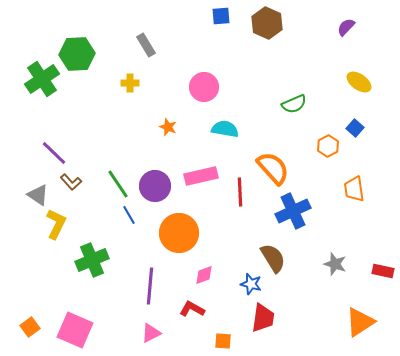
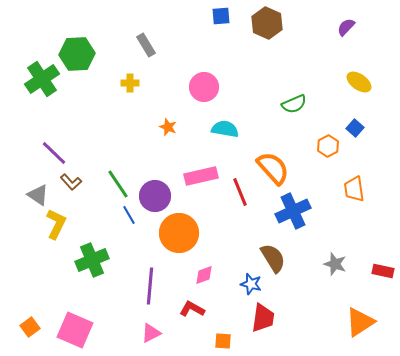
purple circle at (155, 186): moved 10 px down
red line at (240, 192): rotated 20 degrees counterclockwise
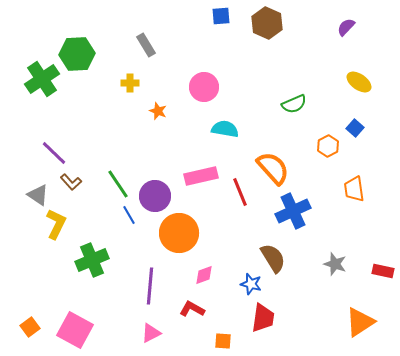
orange star at (168, 127): moved 10 px left, 16 px up
pink square at (75, 330): rotated 6 degrees clockwise
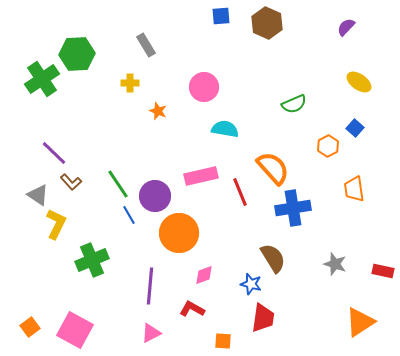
blue cross at (293, 211): moved 3 px up; rotated 16 degrees clockwise
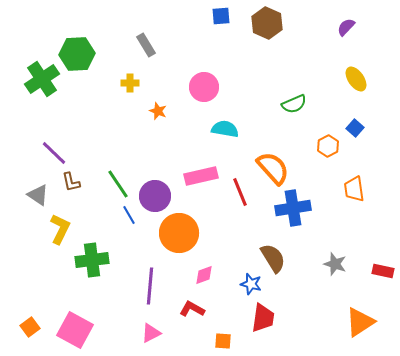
yellow ellipse at (359, 82): moved 3 px left, 3 px up; rotated 20 degrees clockwise
brown L-shape at (71, 182): rotated 30 degrees clockwise
yellow L-shape at (56, 224): moved 4 px right, 5 px down
green cross at (92, 260): rotated 16 degrees clockwise
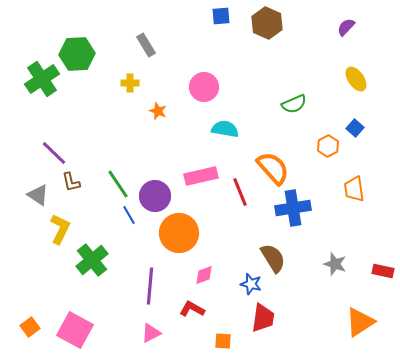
green cross at (92, 260): rotated 32 degrees counterclockwise
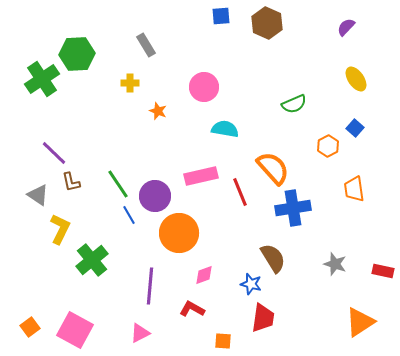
pink triangle at (151, 333): moved 11 px left
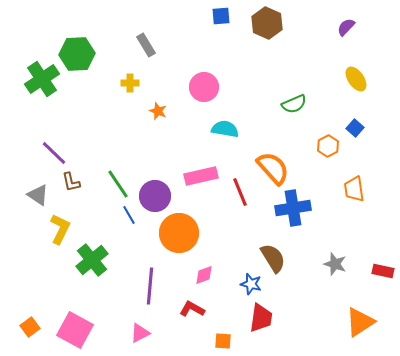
red trapezoid at (263, 318): moved 2 px left
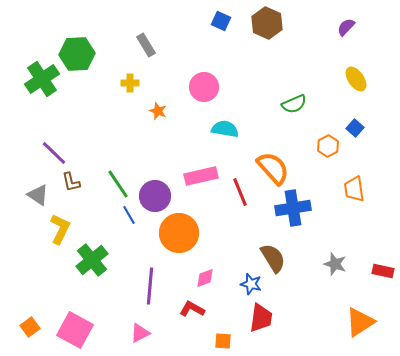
blue square at (221, 16): moved 5 px down; rotated 30 degrees clockwise
pink diamond at (204, 275): moved 1 px right, 3 px down
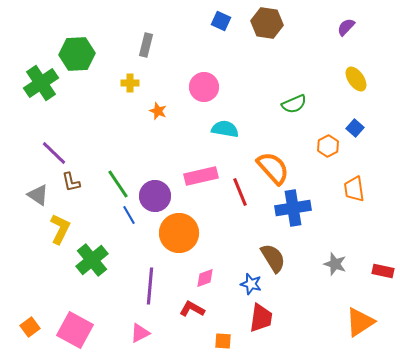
brown hexagon at (267, 23): rotated 16 degrees counterclockwise
gray rectangle at (146, 45): rotated 45 degrees clockwise
green cross at (42, 79): moved 1 px left, 4 px down
